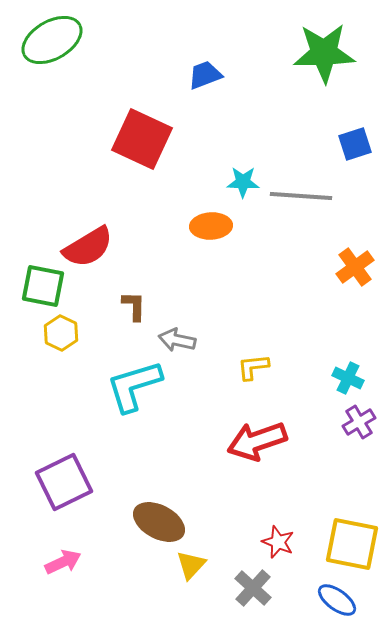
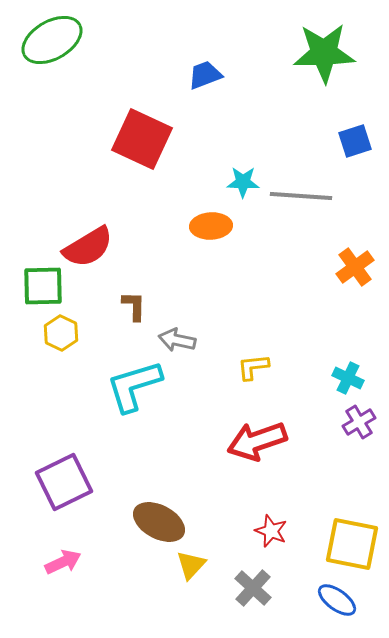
blue square: moved 3 px up
green square: rotated 12 degrees counterclockwise
red star: moved 7 px left, 11 px up
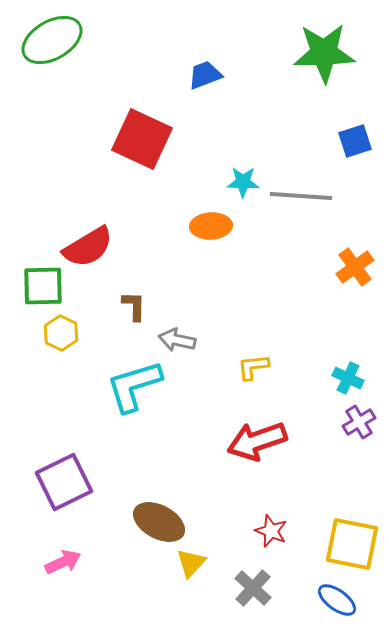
yellow triangle: moved 2 px up
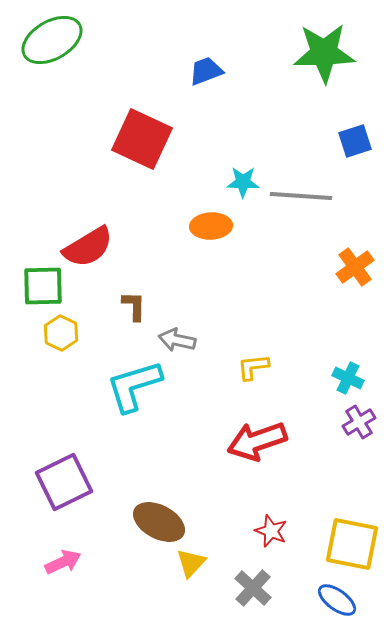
blue trapezoid: moved 1 px right, 4 px up
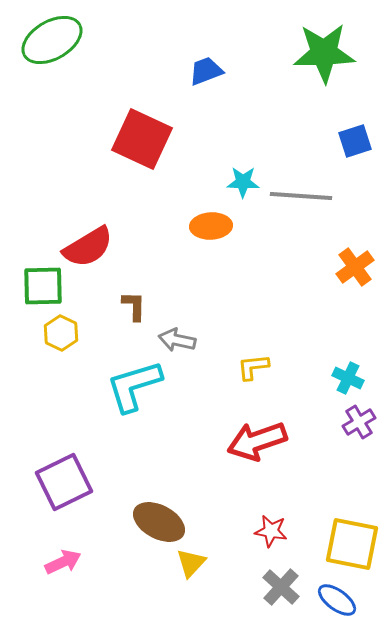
red star: rotated 12 degrees counterclockwise
gray cross: moved 28 px right, 1 px up
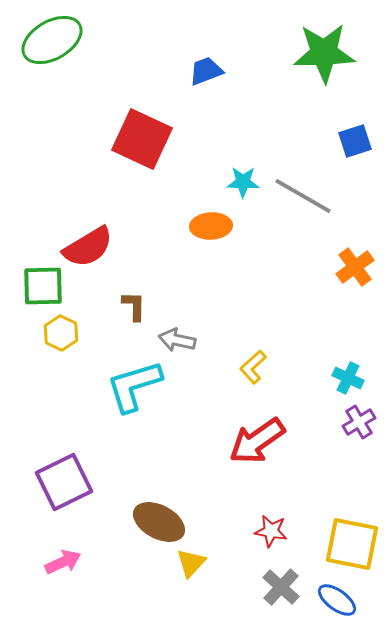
gray line: moved 2 px right; rotated 26 degrees clockwise
yellow L-shape: rotated 36 degrees counterclockwise
red arrow: rotated 16 degrees counterclockwise
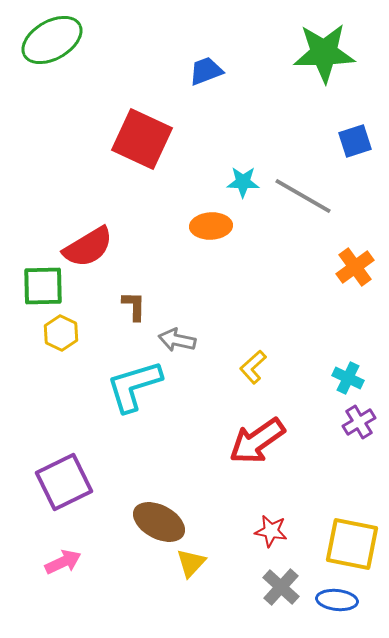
blue ellipse: rotated 30 degrees counterclockwise
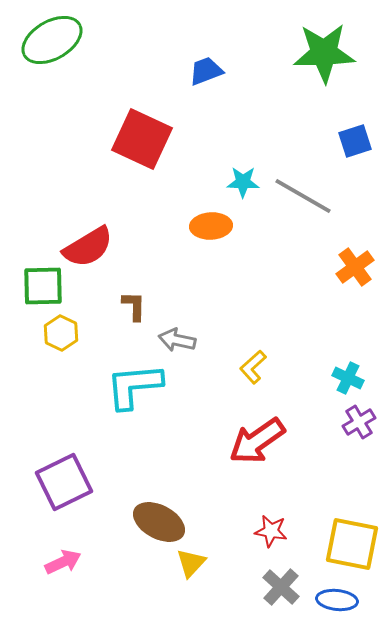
cyan L-shape: rotated 12 degrees clockwise
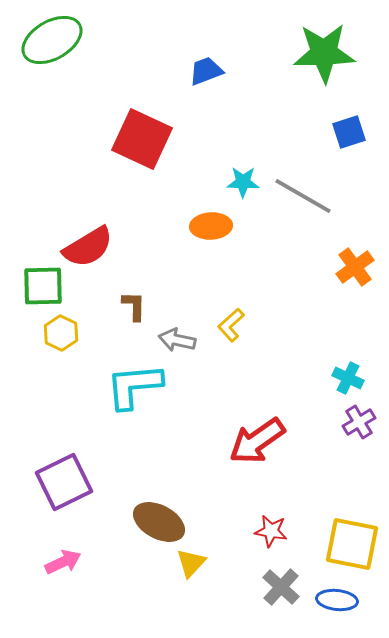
blue square: moved 6 px left, 9 px up
yellow L-shape: moved 22 px left, 42 px up
